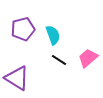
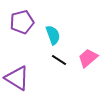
purple pentagon: moved 1 px left, 7 px up
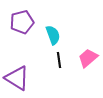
black line: rotated 49 degrees clockwise
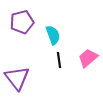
purple triangle: rotated 20 degrees clockwise
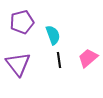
purple triangle: moved 1 px right, 14 px up
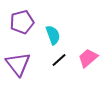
black line: rotated 56 degrees clockwise
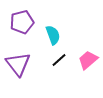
pink trapezoid: moved 2 px down
